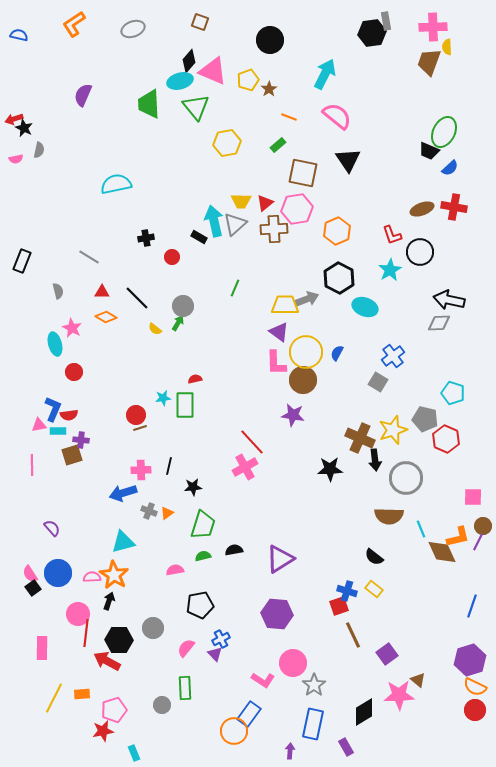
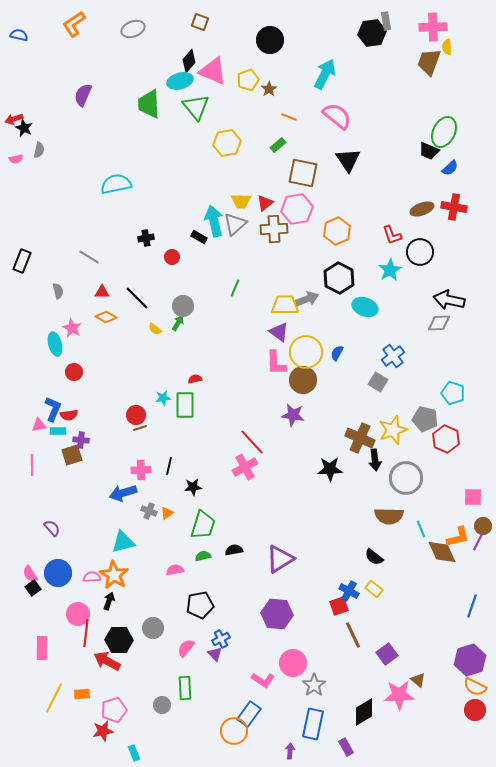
blue cross at (347, 591): moved 2 px right; rotated 12 degrees clockwise
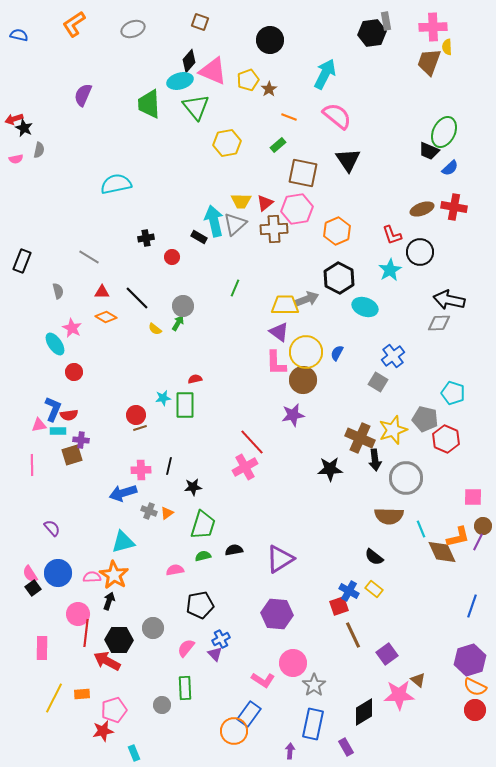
cyan ellipse at (55, 344): rotated 20 degrees counterclockwise
purple star at (293, 415): rotated 20 degrees counterclockwise
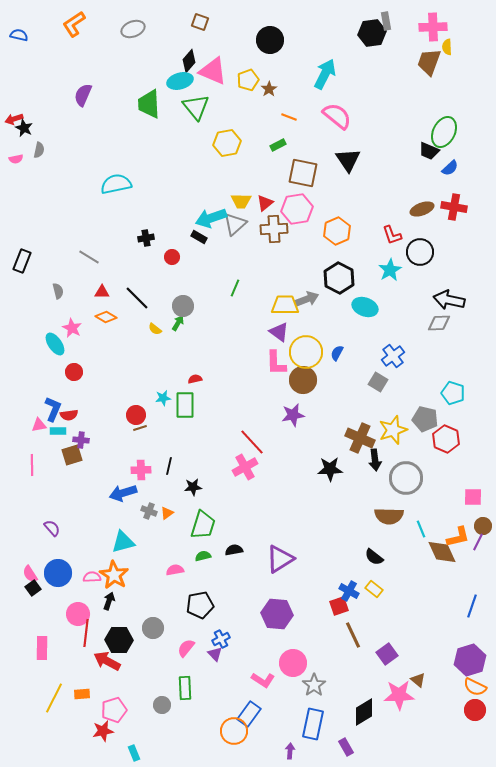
green rectangle at (278, 145): rotated 14 degrees clockwise
cyan arrow at (214, 221): moved 3 px left, 3 px up; rotated 96 degrees counterclockwise
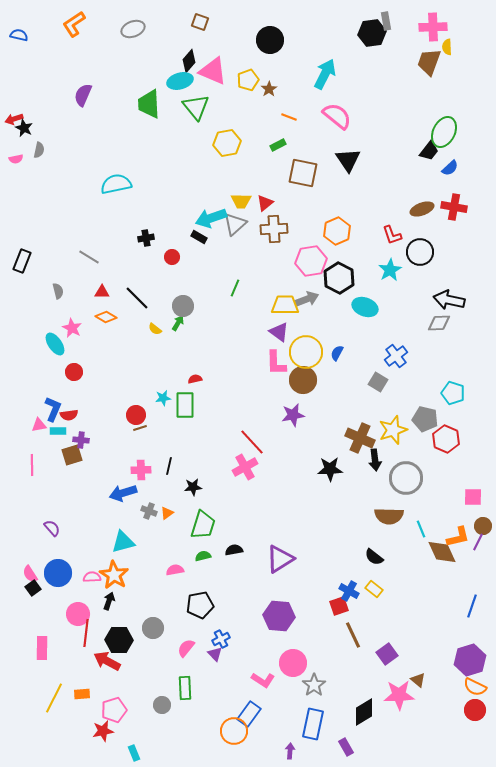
black trapezoid at (429, 151): rotated 75 degrees counterclockwise
pink hexagon at (297, 209): moved 14 px right, 52 px down
blue cross at (393, 356): moved 3 px right
purple hexagon at (277, 614): moved 2 px right, 2 px down
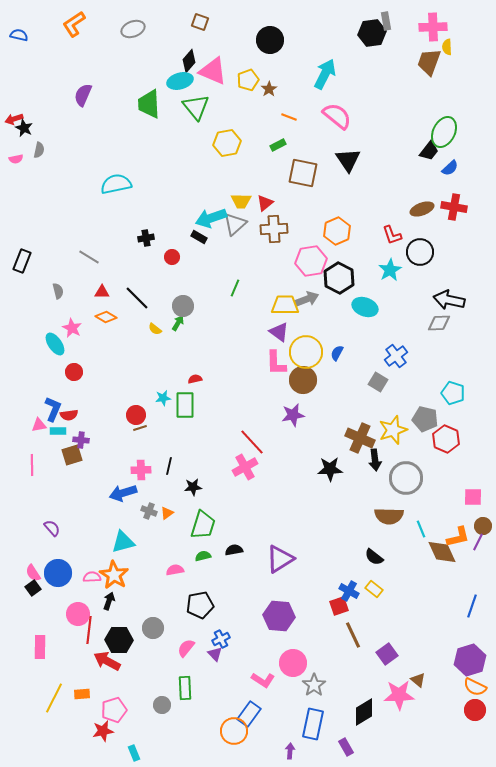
pink semicircle at (30, 574): moved 3 px right, 1 px up
red line at (86, 633): moved 3 px right, 3 px up
pink rectangle at (42, 648): moved 2 px left, 1 px up
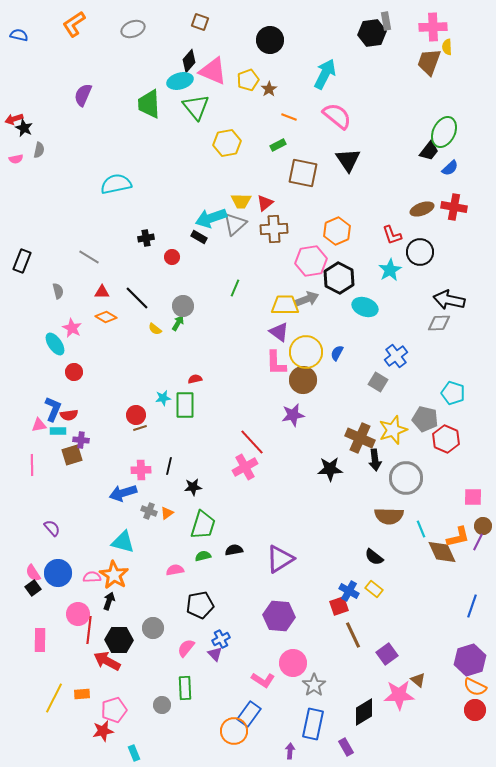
cyan triangle at (123, 542): rotated 30 degrees clockwise
pink rectangle at (40, 647): moved 7 px up
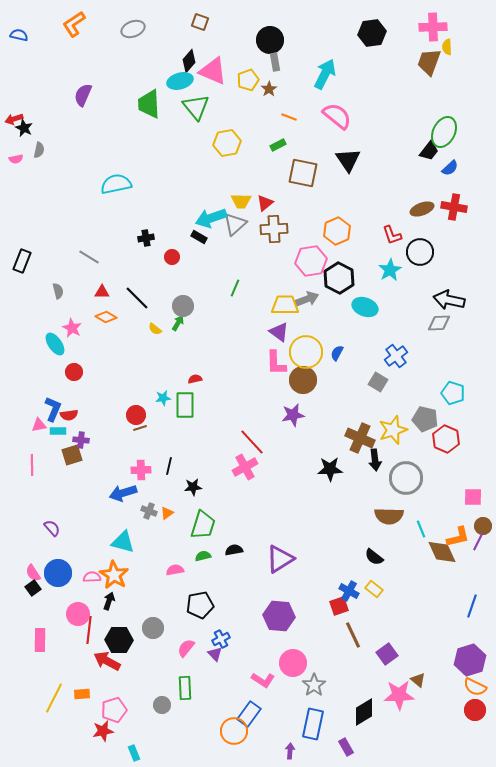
gray rectangle at (386, 21): moved 111 px left, 41 px down
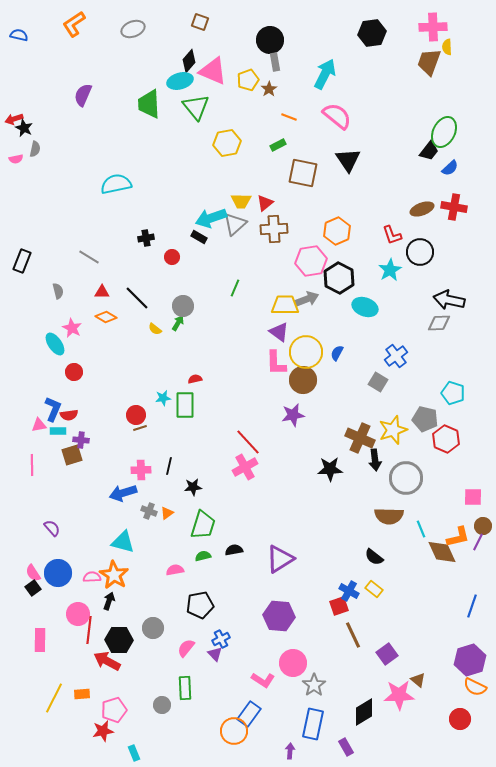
gray semicircle at (39, 150): moved 4 px left, 1 px up
red line at (252, 442): moved 4 px left
red circle at (475, 710): moved 15 px left, 9 px down
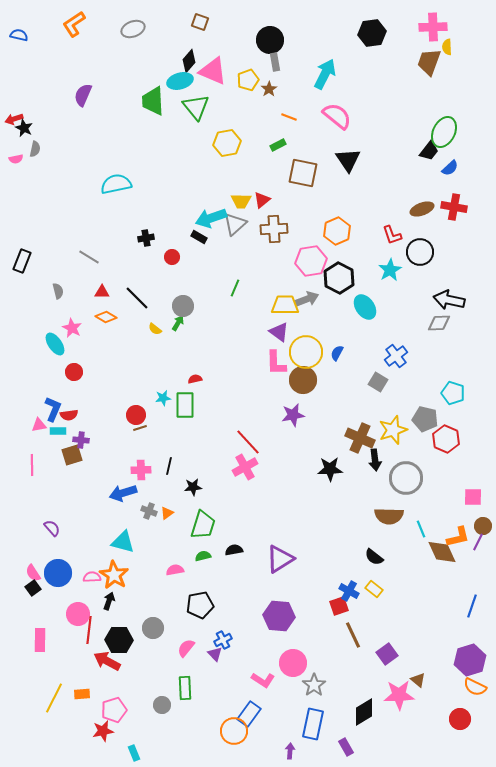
green trapezoid at (149, 104): moved 4 px right, 3 px up
red triangle at (265, 203): moved 3 px left, 3 px up
cyan ellipse at (365, 307): rotated 35 degrees clockwise
blue cross at (221, 639): moved 2 px right, 1 px down
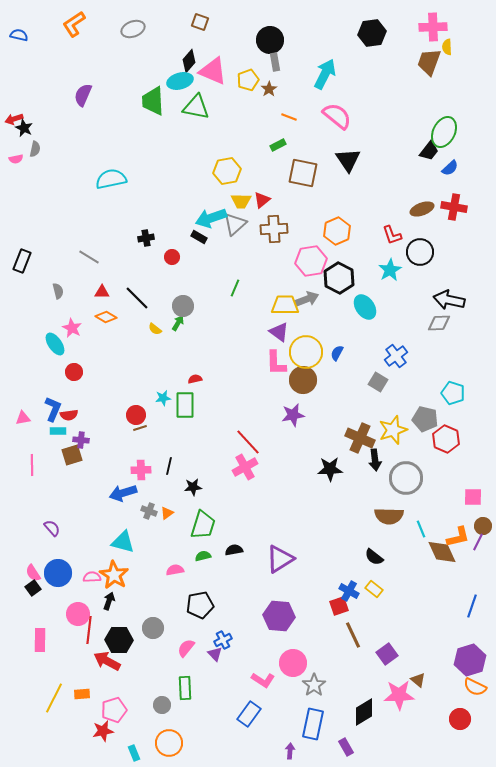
green triangle at (196, 107): rotated 40 degrees counterclockwise
yellow hexagon at (227, 143): moved 28 px down
cyan semicircle at (116, 184): moved 5 px left, 5 px up
pink triangle at (39, 425): moved 16 px left, 7 px up
orange circle at (234, 731): moved 65 px left, 12 px down
